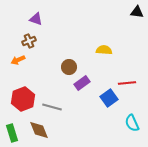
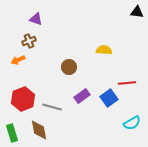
purple rectangle: moved 13 px down
cyan semicircle: rotated 96 degrees counterclockwise
brown diamond: rotated 10 degrees clockwise
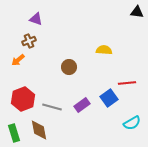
orange arrow: rotated 16 degrees counterclockwise
purple rectangle: moved 9 px down
green rectangle: moved 2 px right
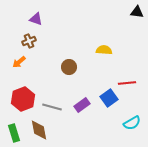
orange arrow: moved 1 px right, 2 px down
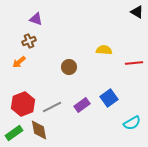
black triangle: rotated 24 degrees clockwise
red line: moved 7 px right, 20 px up
red hexagon: moved 5 px down
gray line: rotated 42 degrees counterclockwise
green rectangle: rotated 72 degrees clockwise
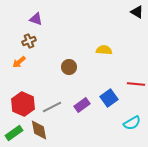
red line: moved 2 px right, 21 px down; rotated 12 degrees clockwise
red hexagon: rotated 15 degrees counterclockwise
